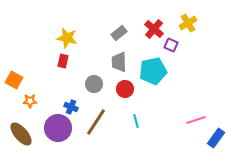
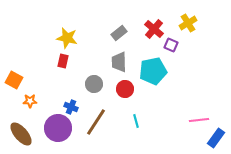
pink line: moved 3 px right; rotated 12 degrees clockwise
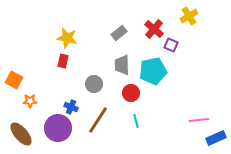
yellow cross: moved 1 px right, 7 px up
gray trapezoid: moved 3 px right, 3 px down
red circle: moved 6 px right, 4 px down
brown line: moved 2 px right, 2 px up
blue rectangle: rotated 30 degrees clockwise
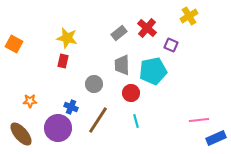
red cross: moved 7 px left, 1 px up
orange square: moved 36 px up
